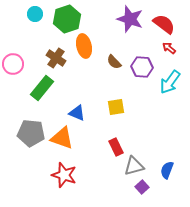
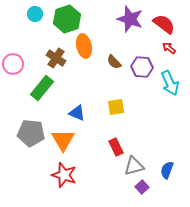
cyan arrow: moved 1 px down; rotated 60 degrees counterclockwise
orange triangle: moved 1 px right, 2 px down; rotated 40 degrees clockwise
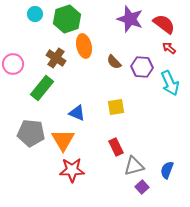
red star: moved 8 px right, 5 px up; rotated 20 degrees counterclockwise
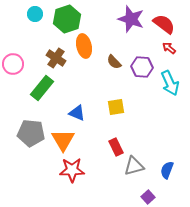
purple star: moved 1 px right
purple square: moved 6 px right, 10 px down
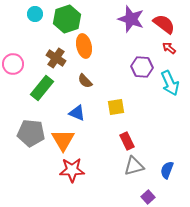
brown semicircle: moved 29 px left, 19 px down
red rectangle: moved 11 px right, 6 px up
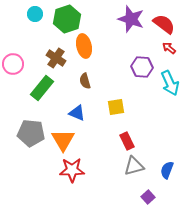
brown semicircle: rotated 28 degrees clockwise
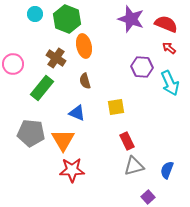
green hexagon: rotated 20 degrees counterclockwise
red semicircle: moved 2 px right; rotated 15 degrees counterclockwise
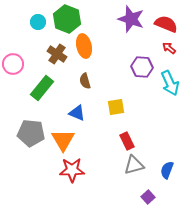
cyan circle: moved 3 px right, 8 px down
brown cross: moved 1 px right, 4 px up
gray triangle: moved 1 px up
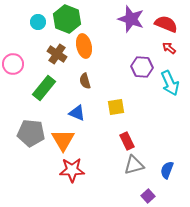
green rectangle: moved 2 px right
purple square: moved 1 px up
